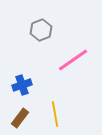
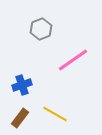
gray hexagon: moved 1 px up
yellow line: rotated 50 degrees counterclockwise
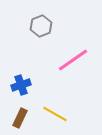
gray hexagon: moved 3 px up
blue cross: moved 1 px left
brown rectangle: rotated 12 degrees counterclockwise
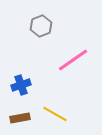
brown rectangle: rotated 54 degrees clockwise
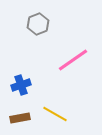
gray hexagon: moved 3 px left, 2 px up
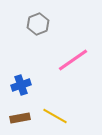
yellow line: moved 2 px down
